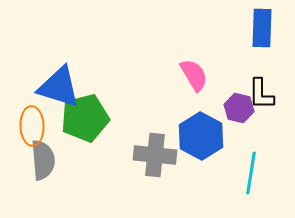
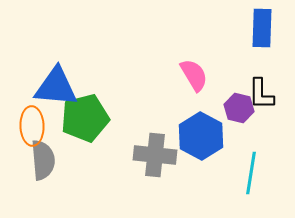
blue triangle: moved 3 px left; rotated 12 degrees counterclockwise
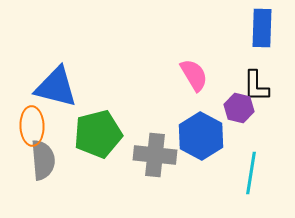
blue triangle: rotated 9 degrees clockwise
black L-shape: moved 5 px left, 8 px up
green pentagon: moved 13 px right, 16 px down
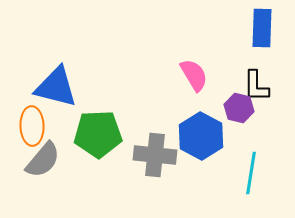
green pentagon: rotated 12 degrees clockwise
gray semicircle: rotated 45 degrees clockwise
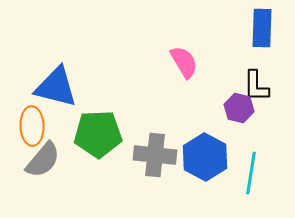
pink semicircle: moved 10 px left, 13 px up
blue hexagon: moved 4 px right, 21 px down
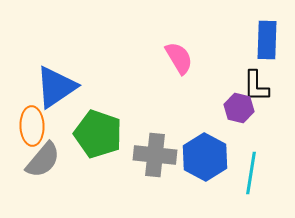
blue rectangle: moved 5 px right, 12 px down
pink semicircle: moved 5 px left, 4 px up
blue triangle: rotated 48 degrees counterclockwise
green pentagon: rotated 21 degrees clockwise
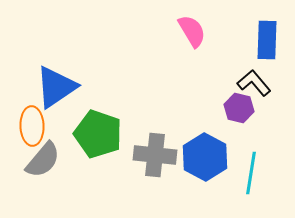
pink semicircle: moved 13 px right, 27 px up
black L-shape: moved 2 px left, 3 px up; rotated 140 degrees clockwise
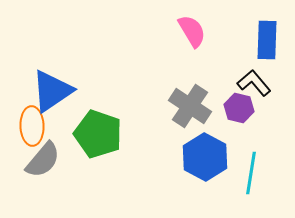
blue triangle: moved 4 px left, 4 px down
gray cross: moved 35 px right, 49 px up; rotated 27 degrees clockwise
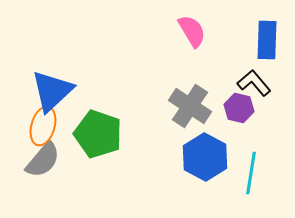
blue triangle: rotated 9 degrees counterclockwise
orange ellipse: moved 11 px right; rotated 18 degrees clockwise
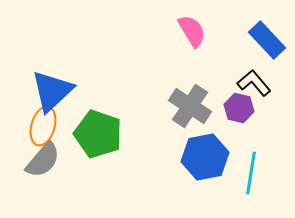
blue rectangle: rotated 45 degrees counterclockwise
blue hexagon: rotated 21 degrees clockwise
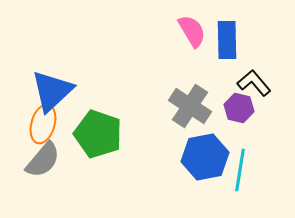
blue rectangle: moved 40 px left; rotated 42 degrees clockwise
orange ellipse: moved 2 px up
cyan line: moved 11 px left, 3 px up
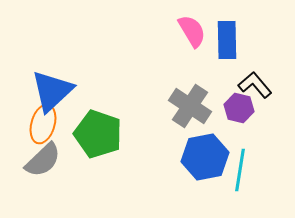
black L-shape: moved 1 px right, 2 px down
gray semicircle: rotated 6 degrees clockwise
